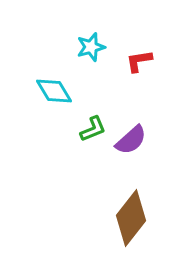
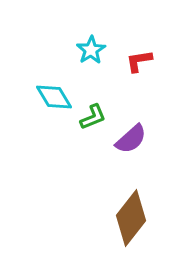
cyan star: moved 3 px down; rotated 16 degrees counterclockwise
cyan diamond: moved 6 px down
green L-shape: moved 12 px up
purple semicircle: moved 1 px up
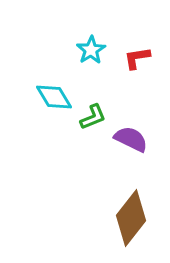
red L-shape: moved 2 px left, 3 px up
purple semicircle: rotated 112 degrees counterclockwise
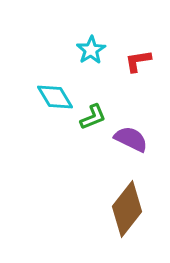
red L-shape: moved 1 px right, 3 px down
cyan diamond: moved 1 px right
brown diamond: moved 4 px left, 9 px up
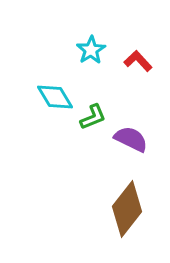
red L-shape: rotated 56 degrees clockwise
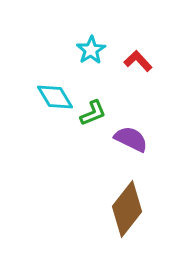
green L-shape: moved 4 px up
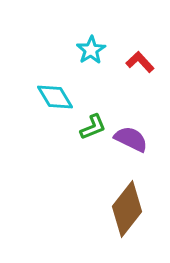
red L-shape: moved 2 px right, 1 px down
green L-shape: moved 14 px down
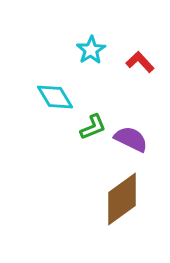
brown diamond: moved 5 px left, 10 px up; rotated 16 degrees clockwise
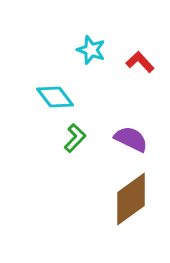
cyan star: rotated 20 degrees counterclockwise
cyan diamond: rotated 6 degrees counterclockwise
green L-shape: moved 18 px left, 11 px down; rotated 24 degrees counterclockwise
brown diamond: moved 9 px right
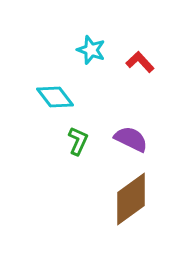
green L-shape: moved 3 px right, 3 px down; rotated 20 degrees counterclockwise
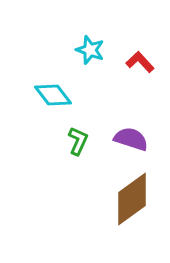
cyan star: moved 1 px left
cyan diamond: moved 2 px left, 2 px up
purple semicircle: rotated 8 degrees counterclockwise
brown diamond: moved 1 px right
